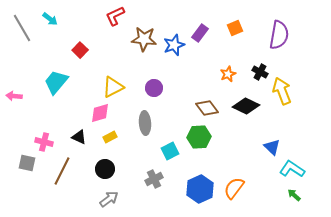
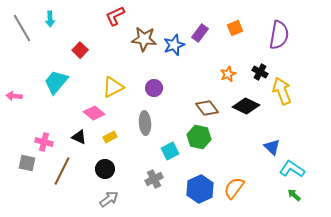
cyan arrow: rotated 49 degrees clockwise
pink diamond: moved 6 px left; rotated 55 degrees clockwise
green hexagon: rotated 15 degrees clockwise
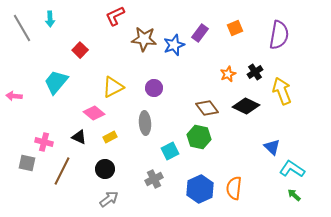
black cross: moved 5 px left; rotated 28 degrees clockwise
orange semicircle: rotated 30 degrees counterclockwise
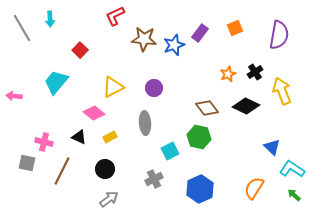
orange semicircle: moved 20 px right; rotated 25 degrees clockwise
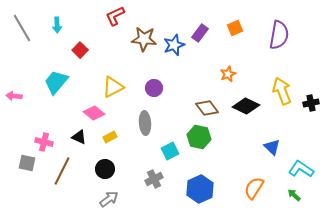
cyan arrow: moved 7 px right, 6 px down
black cross: moved 56 px right, 31 px down; rotated 21 degrees clockwise
cyan L-shape: moved 9 px right
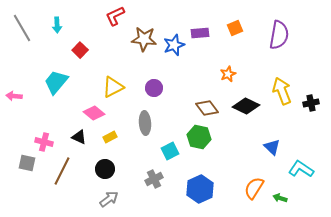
purple rectangle: rotated 48 degrees clockwise
green arrow: moved 14 px left, 3 px down; rotated 24 degrees counterclockwise
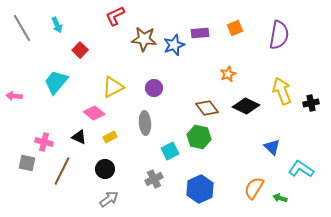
cyan arrow: rotated 21 degrees counterclockwise
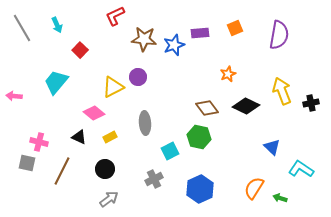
purple circle: moved 16 px left, 11 px up
pink cross: moved 5 px left
